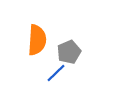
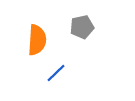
gray pentagon: moved 13 px right, 25 px up; rotated 10 degrees clockwise
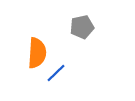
orange semicircle: moved 13 px down
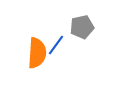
blue line: moved 28 px up; rotated 10 degrees counterclockwise
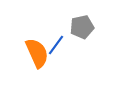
orange semicircle: rotated 28 degrees counterclockwise
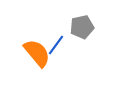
orange semicircle: rotated 16 degrees counterclockwise
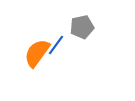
orange semicircle: rotated 104 degrees counterclockwise
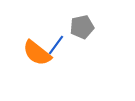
orange semicircle: rotated 88 degrees counterclockwise
